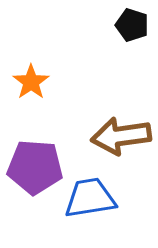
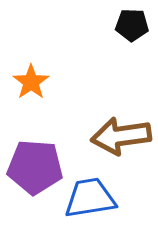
black pentagon: rotated 16 degrees counterclockwise
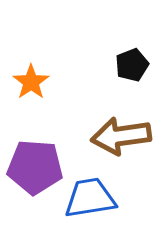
black pentagon: moved 40 px down; rotated 24 degrees counterclockwise
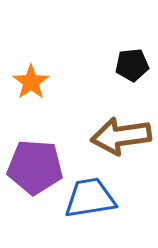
black pentagon: rotated 16 degrees clockwise
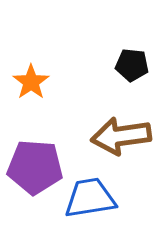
black pentagon: rotated 12 degrees clockwise
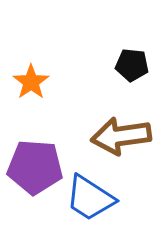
blue trapezoid: rotated 138 degrees counterclockwise
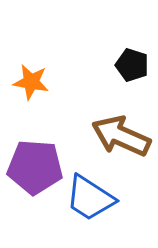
black pentagon: rotated 12 degrees clockwise
orange star: rotated 27 degrees counterclockwise
brown arrow: rotated 32 degrees clockwise
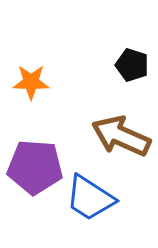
orange star: rotated 9 degrees counterclockwise
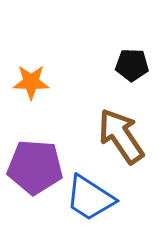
black pentagon: rotated 16 degrees counterclockwise
brown arrow: rotated 32 degrees clockwise
